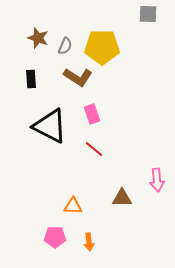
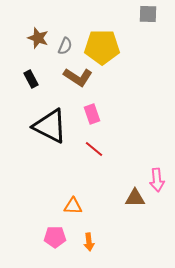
black rectangle: rotated 24 degrees counterclockwise
brown triangle: moved 13 px right
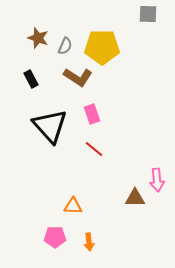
black triangle: rotated 21 degrees clockwise
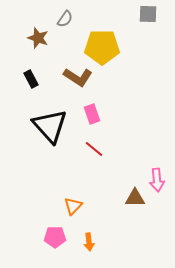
gray semicircle: moved 27 px up; rotated 12 degrees clockwise
orange triangle: rotated 48 degrees counterclockwise
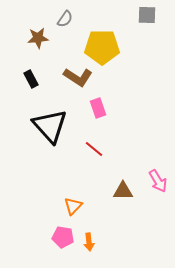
gray square: moved 1 px left, 1 px down
brown star: rotated 25 degrees counterclockwise
pink rectangle: moved 6 px right, 6 px up
pink arrow: moved 1 px right, 1 px down; rotated 25 degrees counterclockwise
brown triangle: moved 12 px left, 7 px up
pink pentagon: moved 8 px right; rotated 10 degrees clockwise
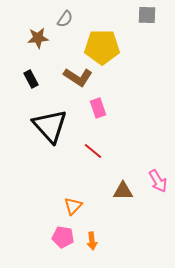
red line: moved 1 px left, 2 px down
orange arrow: moved 3 px right, 1 px up
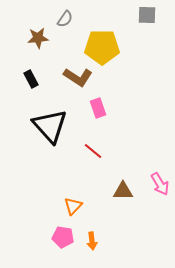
pink arrow: moved 2 px right, 3 px down
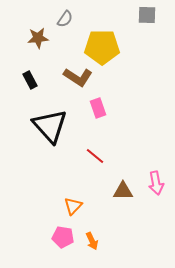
black rectangle: moved 1 px left, 1 px down
red line: moved 2 px right, 5 px down
pink arrow: moved 4 px left, 1 px up; rotated 20 degrees clockwise
orange arrow: rotated 18 degrees counterclockwise
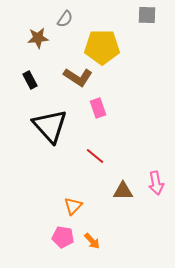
orange arrow: rotated 18 degrees counterclockwise
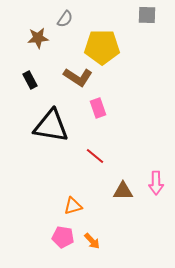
black triangle: moved 1 px right; rotated 39 degrees counterclockwise
pink arrow: rotated 10 degrees clockwise
orange triangle: rotated 30 degrees clockwise
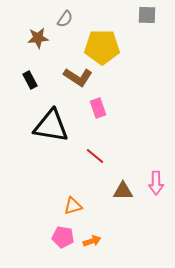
orange arrow: rotated 66 degrees counterclockwise
